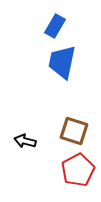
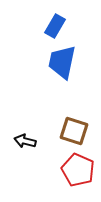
red pentagon: rotated 20 degrees counterclockwise
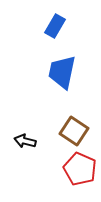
blue trapezoid: moved 10 px down
brown square: rotated 16 degrees clockwise
red pentagon: moved 2 px right, 1 px up
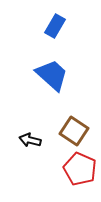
blue trapezoid: moved 10 px left, 3 px down; rotated 120 degrees clockwise
black arrow: moved 5 px right, 1 px up
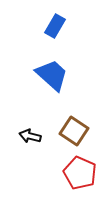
black arrow: moved 4 px up
red pentagon: moved 4 px down
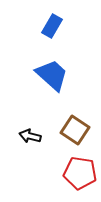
blue rectangle: moved 3 px left
brown square: moved 1 px right, 1 px up
red pentagon: rotated 16 degrees counterclockwise
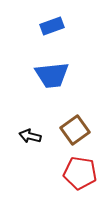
blue rectangle: rotated 40 degrees clockwise
blue trapezoid: rotated 132 degrees clockwise
brown square: rotated 20 degrees clockwise
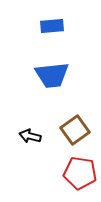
blue rectangle: rotated 15 degrees clockwise
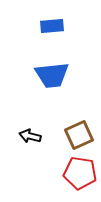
brown square: moved 4 px right, 5 px down; rotated 12 degrees clockwise
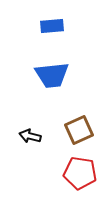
brown square: moved 5 px up
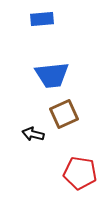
blue rectangle: moved 10 px left, 7 px up
brown square: moved 15 px left, 16 px up
black arrow: moved 3 px right, 2 px up
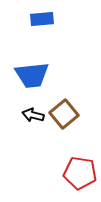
blue trapezoid: moved 20 px left
brown square: rotated 16 degrees counterclockwise
black arrow: moved 19 px up
